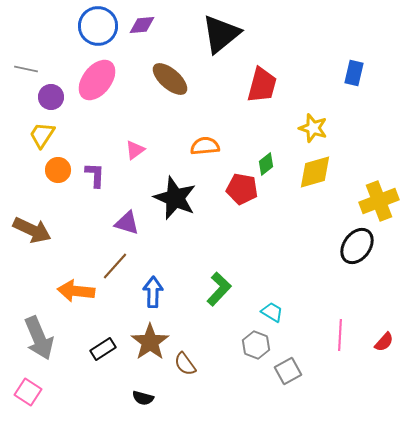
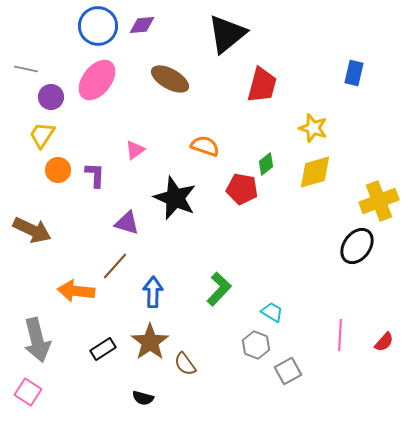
black triangle: moved 6 px right
brown ellipse: rotated 12 degrees counterclockwise
orange semicircle: rotated 24 degrees clockwise
gray arrow: moved 2 px left, 2 px down; rotated 9 degrees clockwise
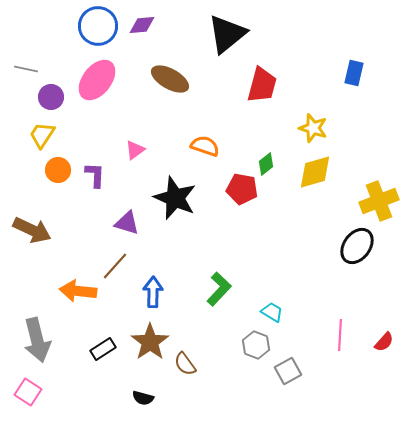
orange arrow: moved 2 px right
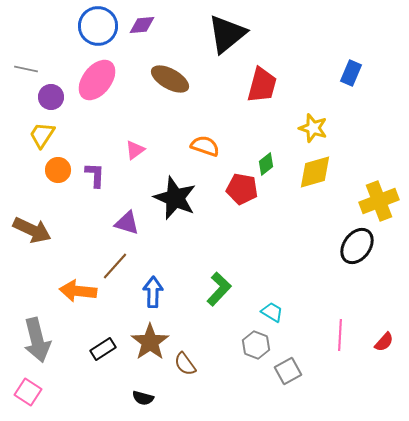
blue rectangle: moved 3 px left; rotated 10 degrees clockwise
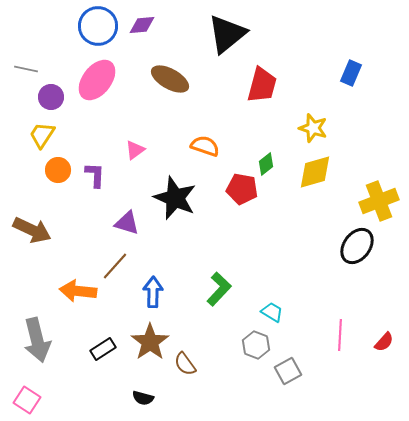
pink square: moved 1 px left, 8 px down
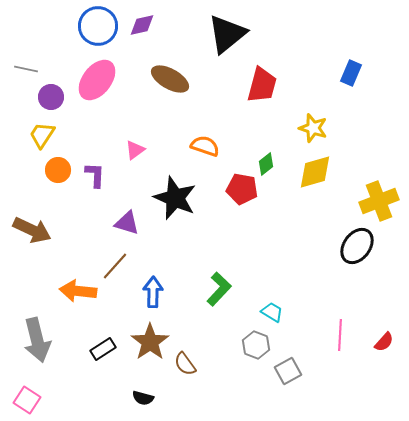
purple diamond: rotated 8 degrees counterclockwise
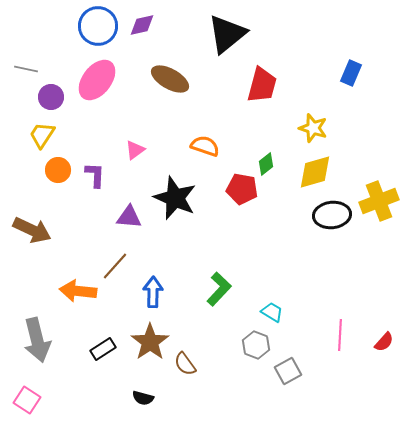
purple triangle: moved 2 px right, 6 px up; rotated 12 degrees counterclockwise
black ellipse: moved 25 px left, 31 px up; rotated 48 degrees clockwise
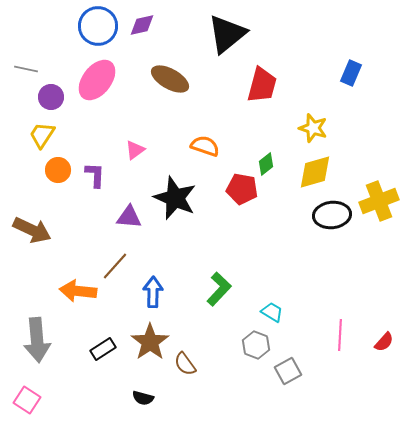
gray arrow: rotated 9 degrees clockwise
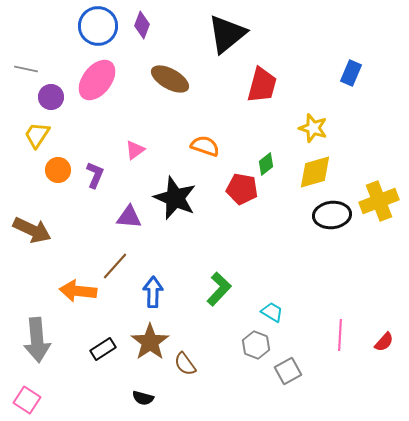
purple diamond: rotated 56 degrees counterclockwise
yellow trapezoid: moved 5 px left
purple L-shape: rotated 20 degrees clockwise
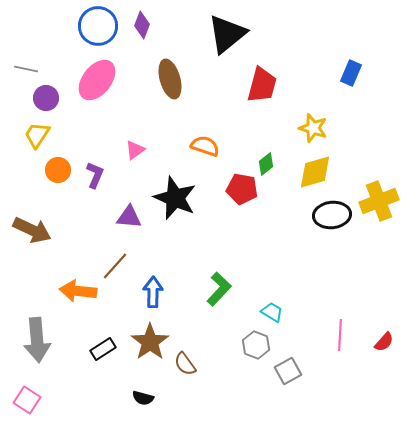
brown ellipse: rotated 45 degrees clockwise
purple circle: moved 5 px left, 1 px down
